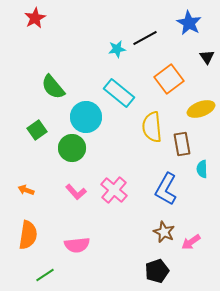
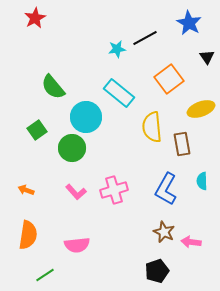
cyan semicircle: moved 12 px down
pink cross: rotated 32 degrees clockwise
pink arrow: rotated 42 degrees clockwise
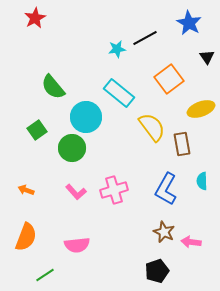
yellow semicircle: rotated 148 degrees clockwise
orange semicircle: moved 2 px left, 2 px down; rotated 12 degrees clockwise
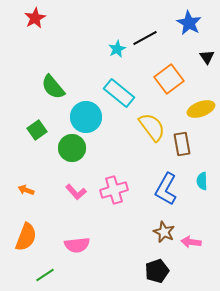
cyan star: rotated 18 degrees counterclockwise
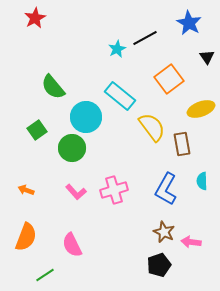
cyan rectangle: moved 1 px right, 3 px down
pink semicircle: moved 5 px left; rotated 70 degrees clockwise
black pentagon: moved 2 px right, 6 px up
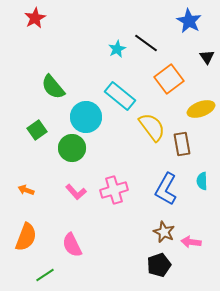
blue star: moved 2 px up
black line: moved 1 px right, 5 px down; rotated 65 degrees clockwise
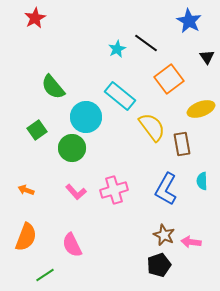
brown star: moved 3 px down
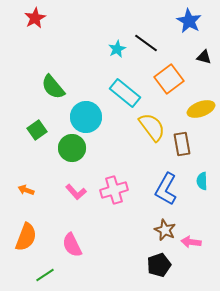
black triangle: moved 3 px left; rotated 42 degrees counterclockwise
cyan rectangle: moved 5 px right, 3 px up
brown star: moved 1 px right, 5 px up
